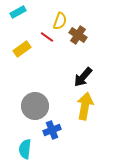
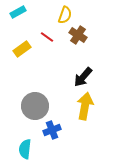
yellow semicircle: moved 5 px right, 6 px up
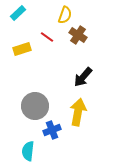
cyan rectangle: moved 1 px down; rotated 14 degrees counterclockwise
yellow rectangle: rotated 18 degrees clockwise
yellow arrow: moved 7 px left, 6 px down
cyan semicircle: moved 3 px right, 2 px down
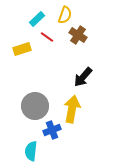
cyan rectangle: moved 19 px right, 6 px down
yellow arrow: moved 6 px left, 3 px up
cyan semicircle: moved 3 px right
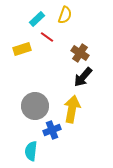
brown cross: moved 2 px right, 18 px down
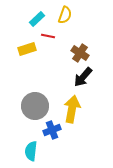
red line: moved 1 px right, 1 px up; rotated 24 degrees counterclockwise
yellow rectangle: moved 5 px right
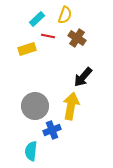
brown cross: moved 3 px left, 15 px up
yellow arrow: moved 1 px left, 3 px up
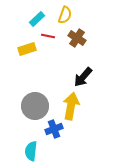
blue cross: moved 2 px right, 1 px up
